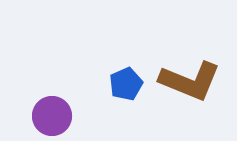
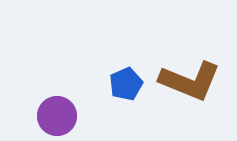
purple circle: moved 5 px right
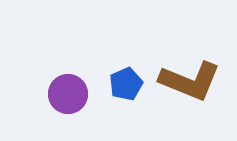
purple circle: moved 11 px right, 22 px up
